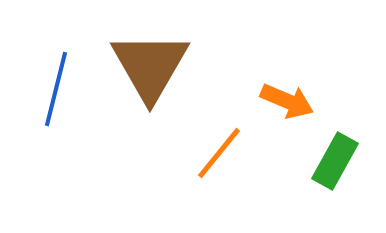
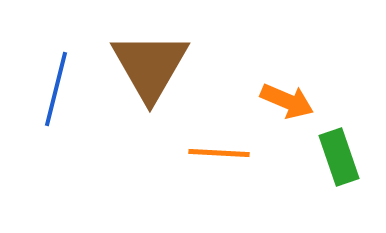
orange line: rotated 54 degrees clockwise
green rectangle: moved 4 px right, 4 px up; rotated 48 degrees counterclockwise
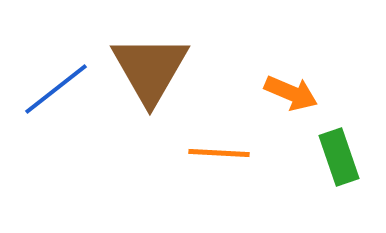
brown triangle: moved 3 px down
blue line: rotated 38 degrees clockwise
orange arrow: moved 4 px right, 8 px up
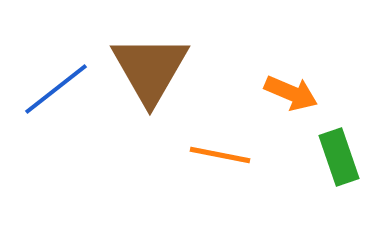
orange line: moved 1 px right, 2 px down; rotated 8 degrees clockwise
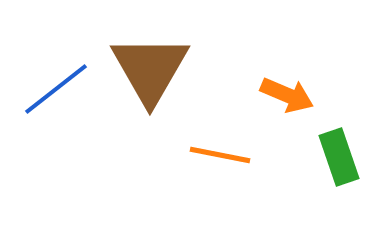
orange arrow: moved 4 px left, 2 px down
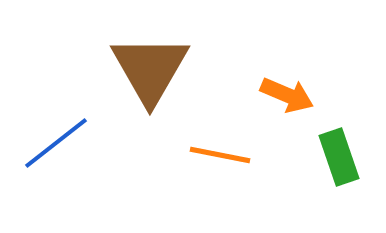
blue line: moved 54 px down
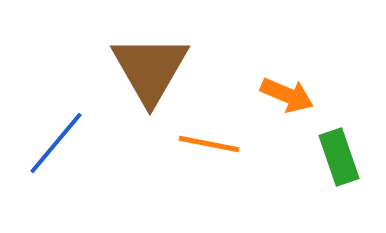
blue line: rotated 12 degrees counterclockwise
orange line: moved 11 px left, 11 px up
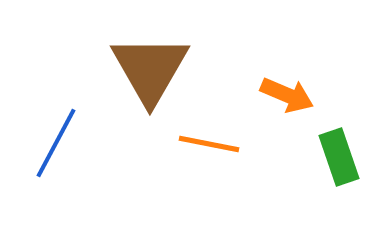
blue line: rotated 12 degrees counterclockwise
